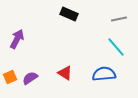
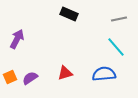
red triangle: rotated 49 degrees counterclockwise
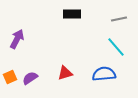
black rectangle: moved 3 px right; rotated 24 degrees counterclockwise
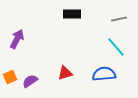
purple semicircle: moved 3 px down
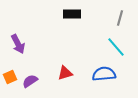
gray line: moved 1 px right, 1 px up; rotated 63 degrees counterclockwise
purple arrow: moved 1 px right, 5 px down; rotated 126 degrees clockwise
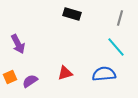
black rectangle: rotated 18 degrees clockwise
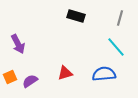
black rectangle: moved 4 px right, 2 px down
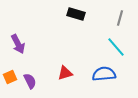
black rectangle: moved 2 px up
purple semicircle: rotated 98 degrees clockwise
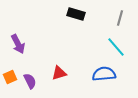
red triangle: moved 6 px left
